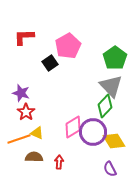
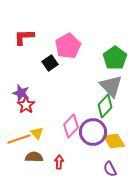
red star: moved 7 px up
pink diamond: moved 2 px left, 1 px up; rotated 15 degrees counterclockwise
yellow triangle: rotated 24 degrees clockwise
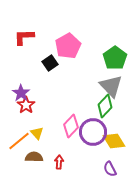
purple star: rotated 18 degrees clockwise
orange line: moved 2 px down; rotated 20 degrees counterclockwise
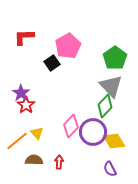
black square: moved 2 px right
orange line: moved 2 px left
brown semicircle: moved 3 px down
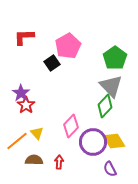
purple circle: moved 10 px down
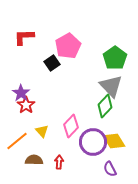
yellow triangle: moved 5 px right, 2 px up
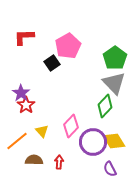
gray triangle: moved 3 px right, 3 px up
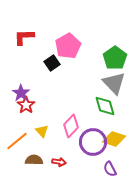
green diamond: rotated 60 degrees counterclockwise
yellow diamond: moved 2 px up; rotated 40 degrees counterclockwise
red arrow: rotated 96 degrees clockwise
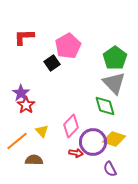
red arrow: moved 17 px right, 9 px up
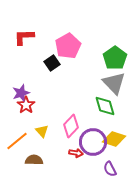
purple star: rotated 18 degrees clockwise
